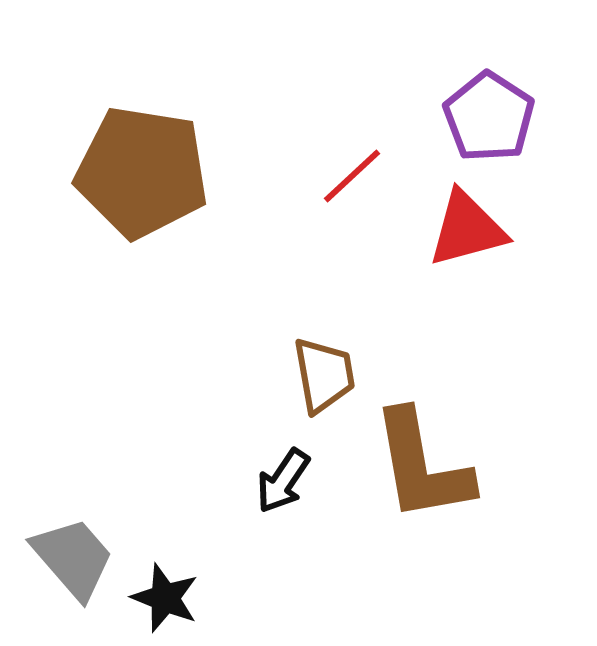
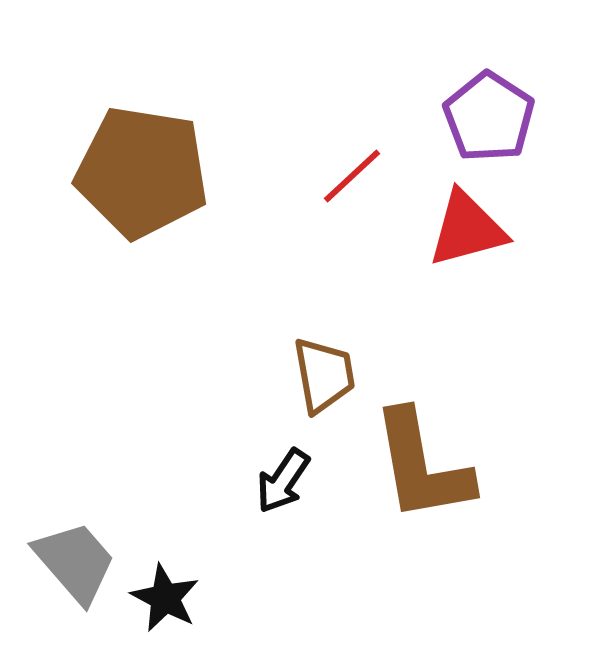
gray trapezoid: moved 2 px right, 4 px down
black star: rotated 6 degrees clockwise
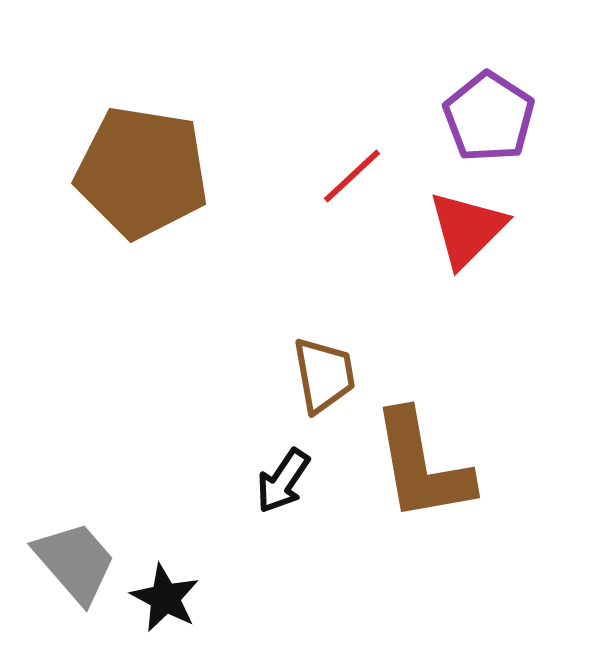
red triangle: rotated 30 degrees counterclockwise
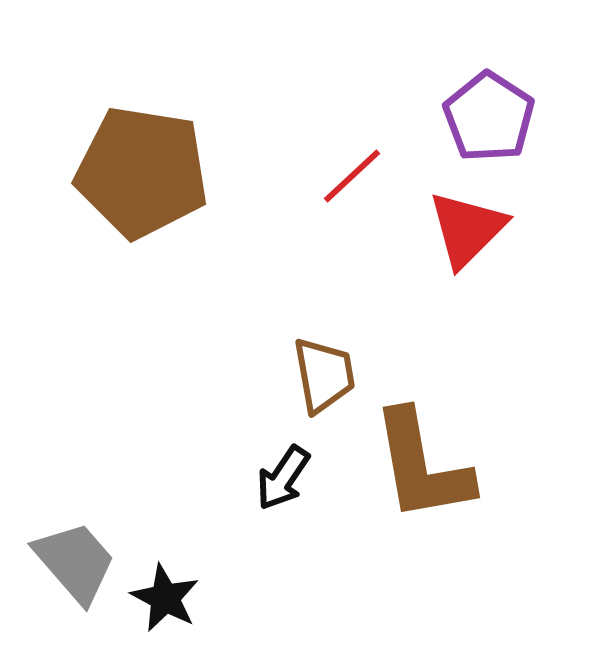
black arrow: moved 3 px up
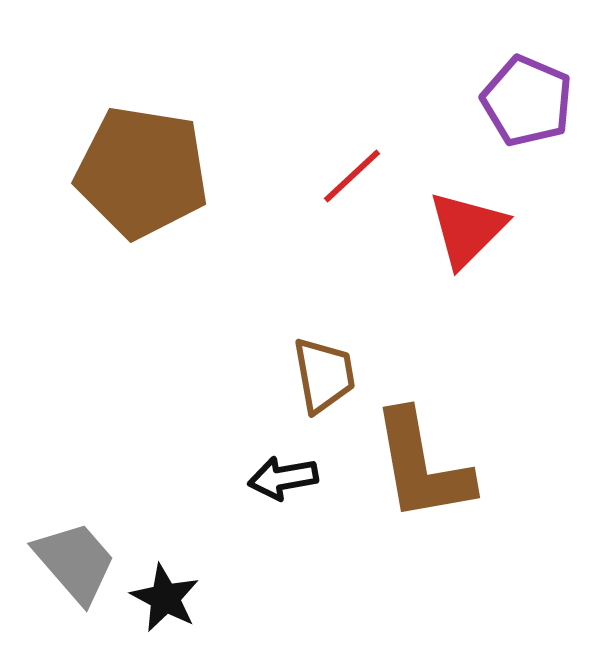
purple pentagon: moved 38 px right, 16 px up; rotated 10 degrees counterclockwise
black arrow: rotated 46 degrees clockwise
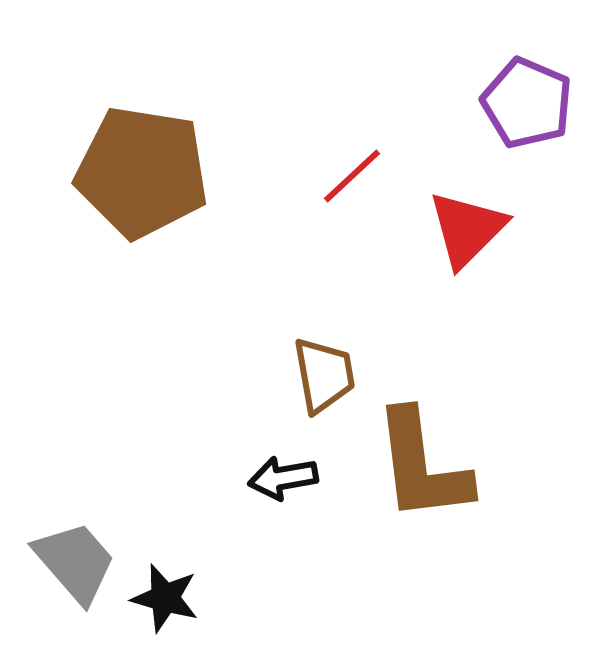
purple pentagon: moved 2 px down
brown L-shape: rotated 3 degrees clockwise
black star: rotated 12 degrees counterclockwise
